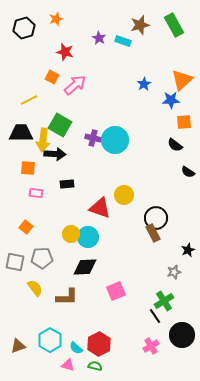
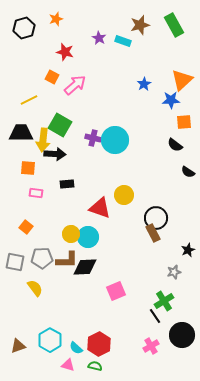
brown L-shape at (67, 297): moved 37 px up
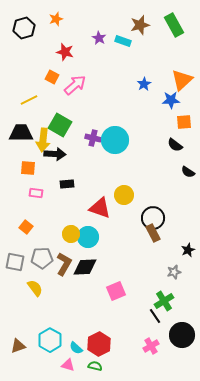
black circle at (156, 218): moved 3 px left
brown L-shape at (67, 260): moved 3 px left, 4 px down; rotated 60 degrees counterclockwise
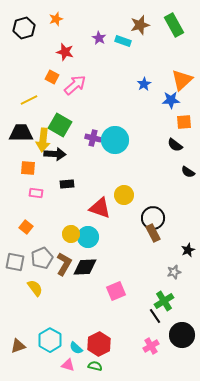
gray pentagon at (42, 258): rotated 20 degrees counterclockwise
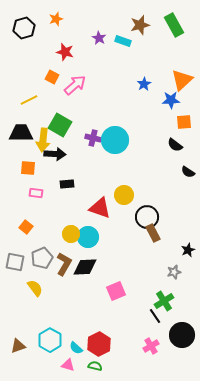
black circle at (153, 218): moved 6 px left, 1 px up
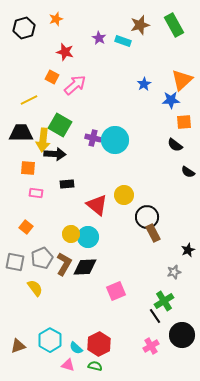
red triangle at (100, 208): moved 3 px left, 3 px up; rotated 20 degrees clockwise
